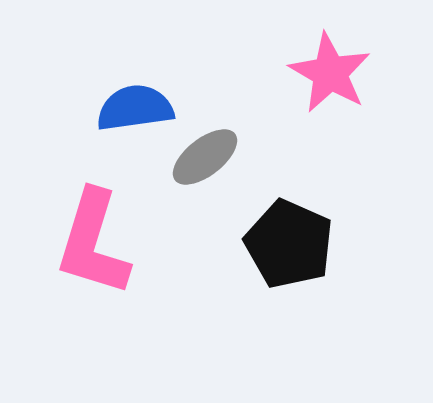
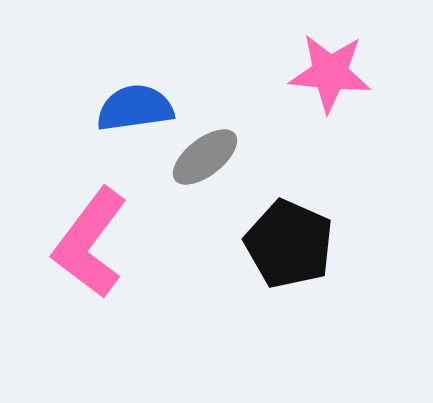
pink star: rotated 24 degrees counterclockwise
pink L-shape: moved 3 px left; rotated 20 degrees clockwise
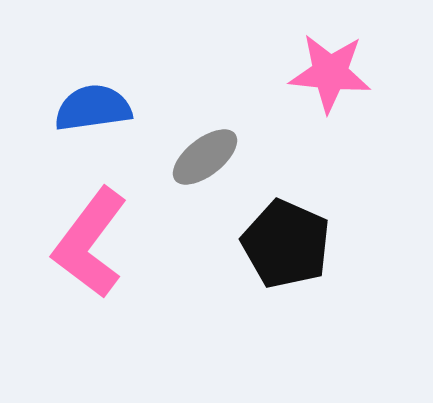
blue semicircle: moved 42 px left
black pentagon: moved 3 px left
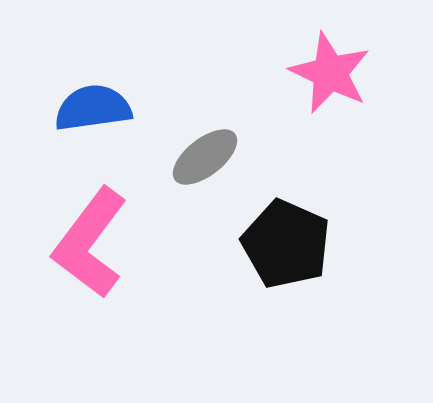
pink star: rotated 20 degrees clockwise
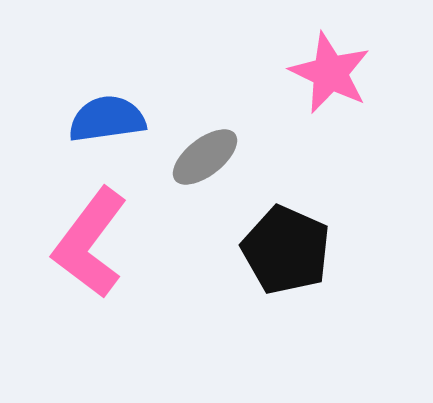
blue semicircle: moved 14 px right, 11 px down
black pentagon: moved 6 px down
